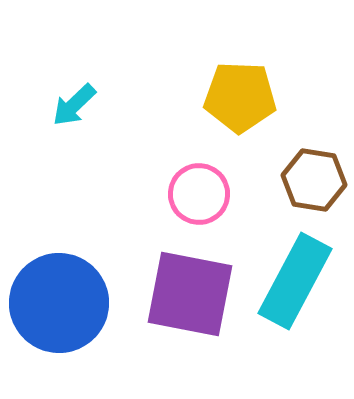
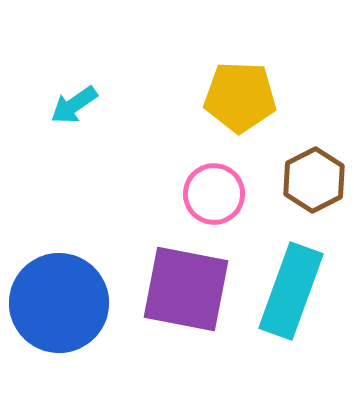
cyan arrow: rotated 9 degrees clockwise
brown hexagon: rotated 24 degrees clockwise
pink circle: moved 15 px right
cyan rectangle: moved 4 px left, 10 px down; rotated 8 degrees counterclockwise
purple square: moved 4 px left, 5 px up
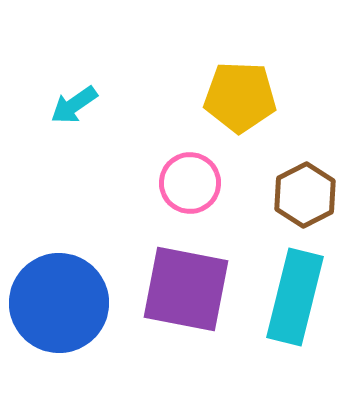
brown hexagon: moved 9 px left, 15 px down
pink circle: moved 24 px left, 11 px up
cyan rectangle: moved 4 px right, 6 px down; rotated 6 degrees counterclockwise
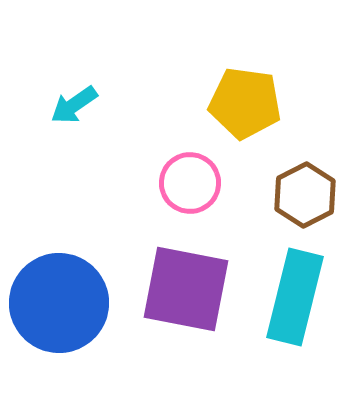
yellow pentagon: moved 5 px right, 6 px down; rotated 6 degrees clockwise
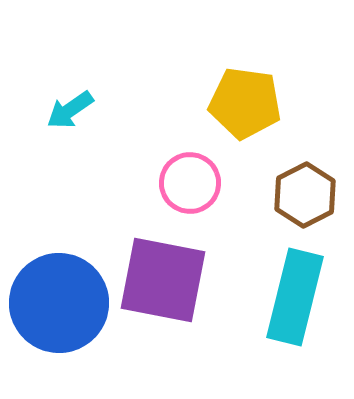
cyan arrow: moved 4 px left, 5 px down
purple square: moved 23 px left, 9 px up
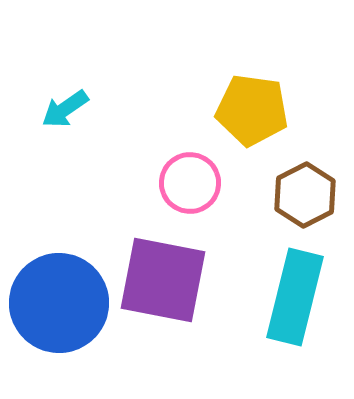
yellow pentagon: moved 7 px right, 7 px down
cyan arrow: moved 5 px left, 1 px up
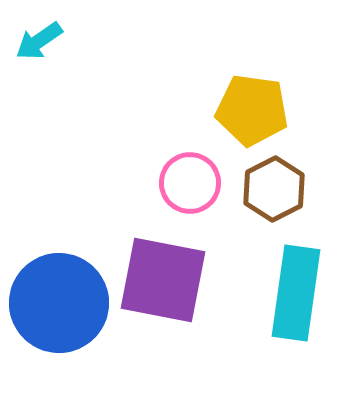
cyan arrow: moved 26 px left, 68 px up
brown hexagon: moved 31 px left, 6 px up
cyan rectangle: moved 1 px right, 4 px up; rotated 6 degrees counterclockwise
